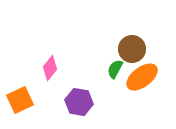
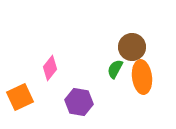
brown circle: moved 2 px up
orange ellipse: rotated 60 degrees counterclockwise
orange square: moved 3 px up
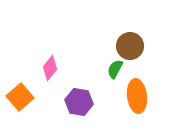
brown circle: moved 2 px left, 1 px up
orange ellipse: moved 5 px left, 19 px down
orange square: rotated 16 degrees counterclockwise
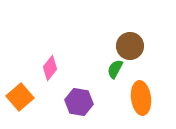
orange ellipse: moved 4 px right, 2 px down
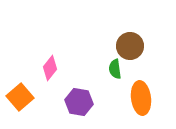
green semicircle: rotated 36 degrees counterclockwise
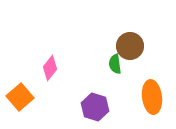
green semicircle: moved 5 px up
orange ellipse: moved 11 px right, 1 px up
purple hexagon: moved 16 px right, 5 px down; rotated 8 degrees clockwise
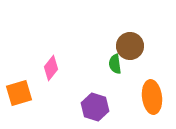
pink diamond: moved 1 px right
orange square: moved 1 px left, 4 px up; rotated 24 degrees clockwise
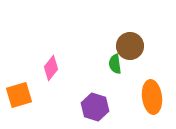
orange square: moved 2 px down
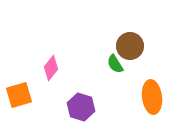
green semicircle: rotated 24 degrees counterclockwise
purple hexagon: moved 14 px left
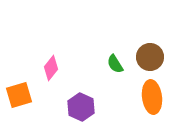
brown circle: moved 20 px right, 11 px down
purple hexagon: rotated 8 degrees clockwise
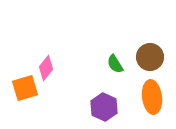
pink diamond: moved 5 px left
orange square: moved 6 px right, 7 px up
purple hexagon: moved 23 px right
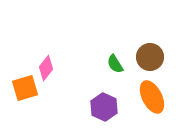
orange ellipse: rotated 20 degrees counterclockwise
